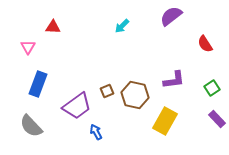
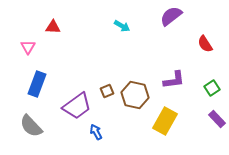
cyan arrow: rotated 105 degrees counterclockwise
blue rectangle: moved 1 px left
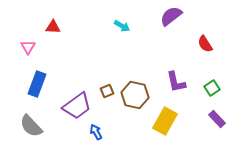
purple L-shape: moved 2 px right, 2 px down; rotated 85 degrees clockwise
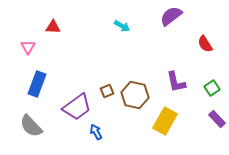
purple trapezoid: moved 1 px down
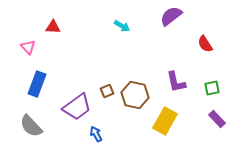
pink triangle: rotated 14 degrees counterclockwise
green square: rotated 21 degrees clockwise
blue arrow: moved 2 px down
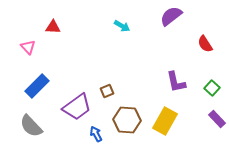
blue rectangle: moved 2 px down; rotated 25 degrees clockwise
green square: rotated 35 degrees counterclockwise
brown hexagon: moved 8 px left, 25 px down; rotated 8 degrees counterclockwise
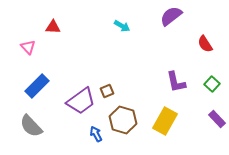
green square: moved 4 px up
purple trapezoid: moved 4 px right, 6 px up
brown hexagon: moved 4 px left; rotated 12 degrees clockwise
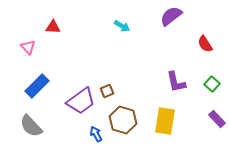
yellow rectangle: rotated 20 degrees counterclockwise
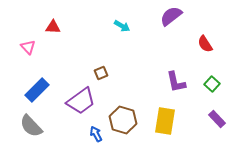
blue rectangle: moved 4 px down
brown square: moved 6 px left, 18 px up
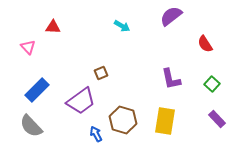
purple L-shape: moved 5 px left, 3 px up
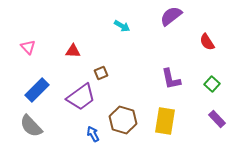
red triangle: moved 20 px right, 24 px down
red semicircle: moved 2 px right, 2 px up
purple trapezoid: moved 4 px up
blue arrow: moved 3 px left
